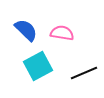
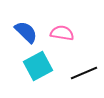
blue semicircle: moved 2 px down
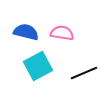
blue semicircle: rotated 30 degrees counterclockwise
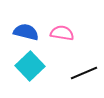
cyan square: moved 8 px left; rotated 16 degrees counterclockwise
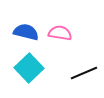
pink semicircle: moved 2 px left
cyan square: moved 1 px left, 2 px down
